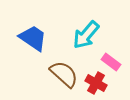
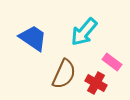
cyan arrow: moved 2 px left, 3 px up
pink rectangle: moved 1 px right
brown semicircle: rotated 72 degrees clockwise
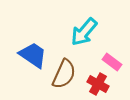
blue trapezoid: moved 17 px down
red cross: moved 2 px right, 1 px down
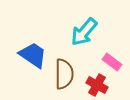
brown semicircle: rotated 24 degrees counterclockwise
red cross: moved 1 px left, 1 px down
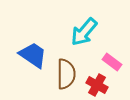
brown semicircle: moved 2 px right
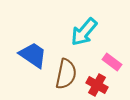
brown semicircle: rotated 12 degrees clockwise
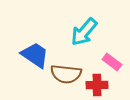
blue trapezoid: moved 2 px right
brown semicircle: rotated 84 degrees clockwise
red cross: rotated 30 degrees counterclockwise
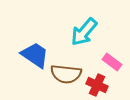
red cross: rotated 25 degrees clockwise
